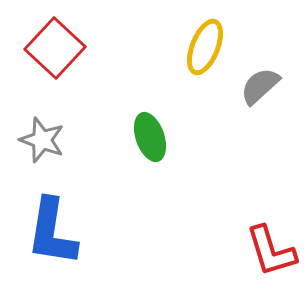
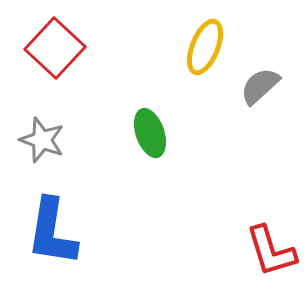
green ellipse: moved 4 px up
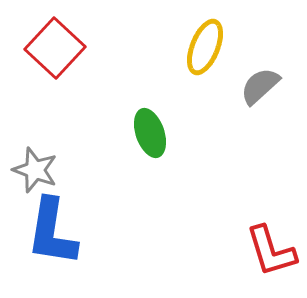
gray star: moved 7 px left, 30 px down
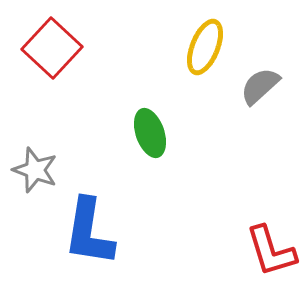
red square: moved 3 px left
blue L-shape: moved 37 px right
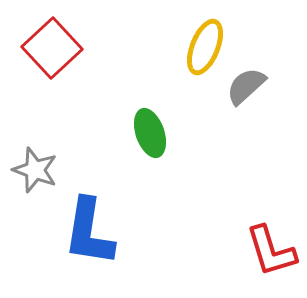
red square: rotated 4 degrees clockwise
gray semicircle: moved 14 px left
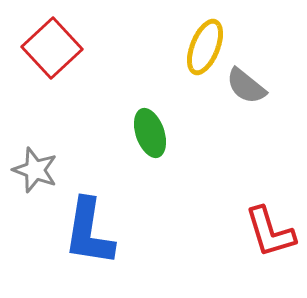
gray semicircle: rotated 99 degrees counterclockwise
red L-shape: moved 1 px left, 19 px up
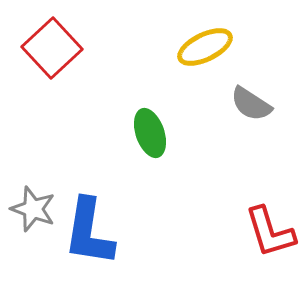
yellow ellipse: rotated 42 degrees clockwise
gray semicircle: moved 5 px right, 18 px down; rotated 6 degrees counterclockwise
gray star: moved 2 px left, 39 px down
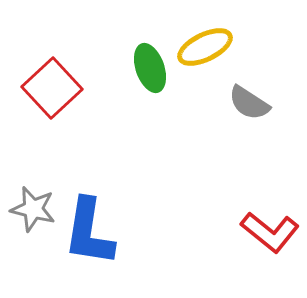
red square: moved 40 px down
gray semicircle: moved 2 px left, 1 px up
green ellipse: moved 65 px up
gray star: rotated 6 degrees counterclockwise
red L-shape: rotated 34 degrees counterclockwise
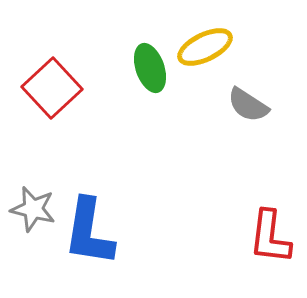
gray semicircle: moved 1 px left, 2 px down
red L-shape: moved 5 px down; rotated 58 degrees clockwise
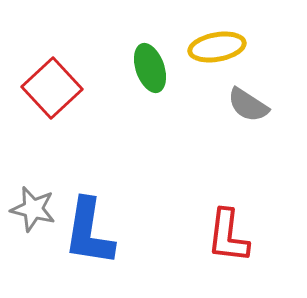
yellow ellipse: moved 12 px right; rotated 16 degrees clockwise
red L-shape: moved 42 px left, 1 px up
